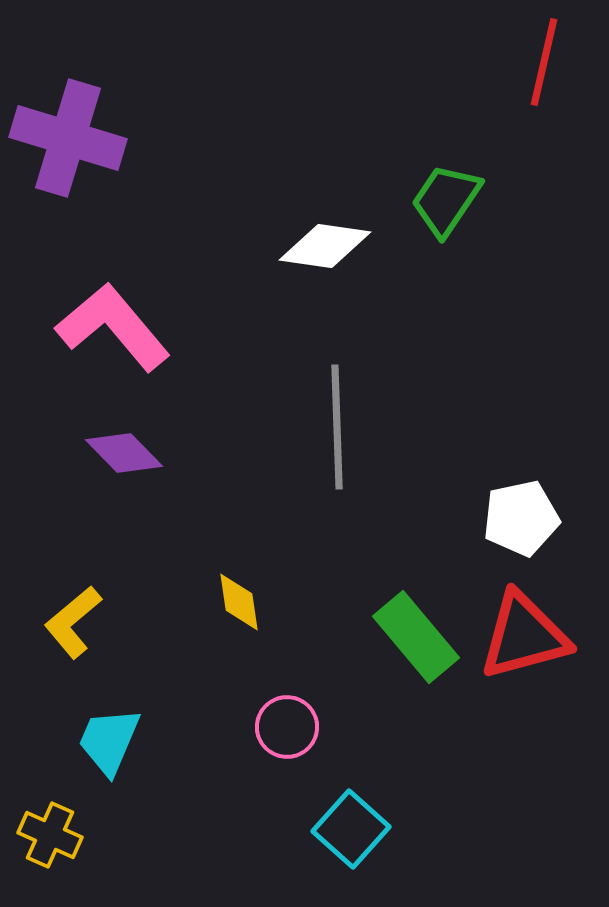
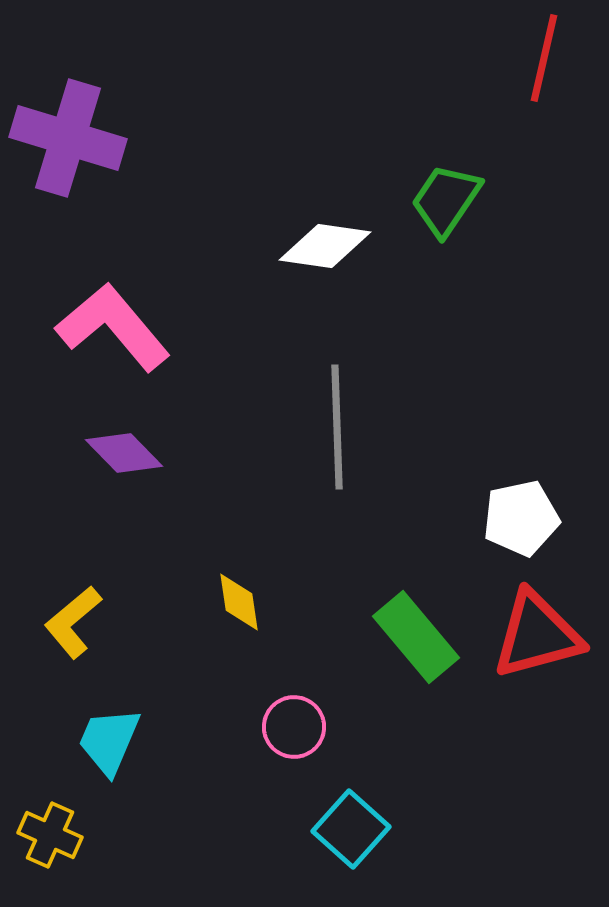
red line: moved 4 px up
red triangle: moved 13 px right, 1 px up
pink circle: moved 7 px right
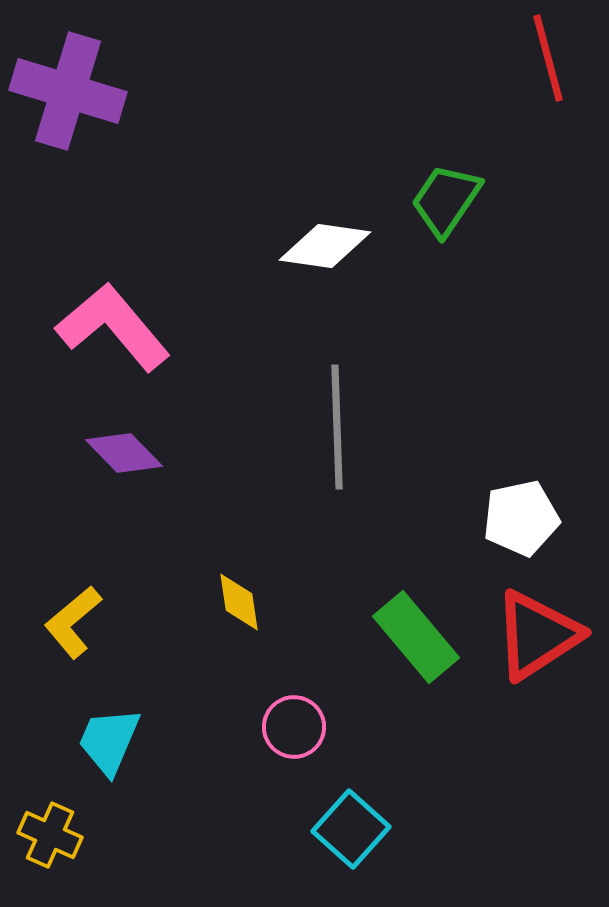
red line: moved 4 px right; rotated 28 degrees counterclockwise
purple cross: moved 47 px up
red triangle: rotated 18 degrees counterclockwise
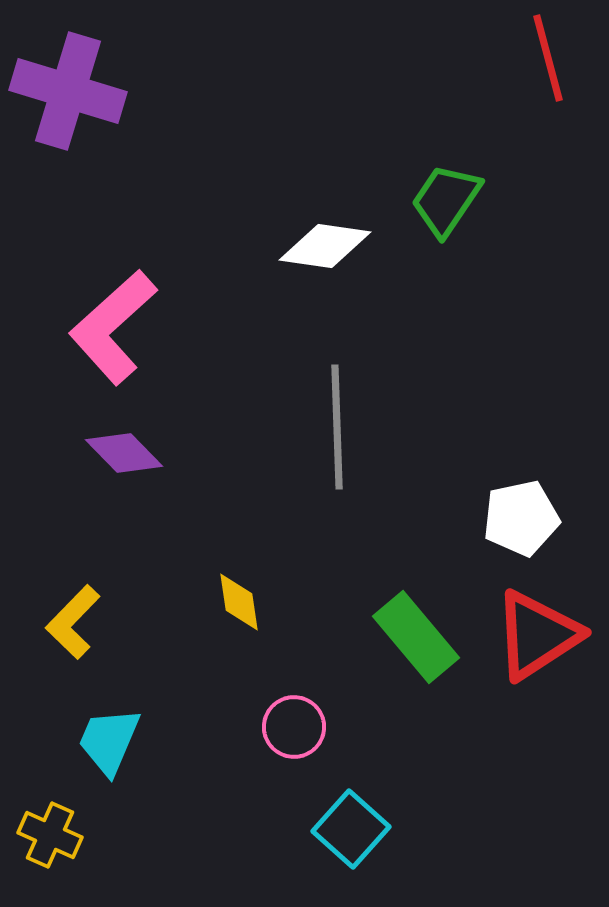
pink L-shape: rotated 92 degrees counterclockwise
yellow L-shape: rotated 6 degrees counterclockwise
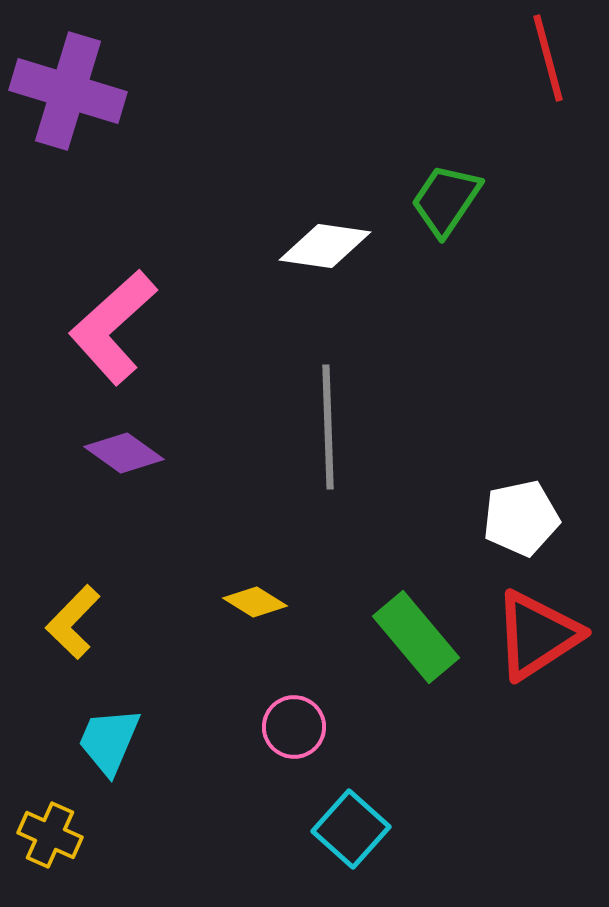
gray line: moved 9 px left
purple diamond: rotated 10 degrees counterclockwise
yellow diamond: moved 16 px right; rotated 50 degrees counterclockwise
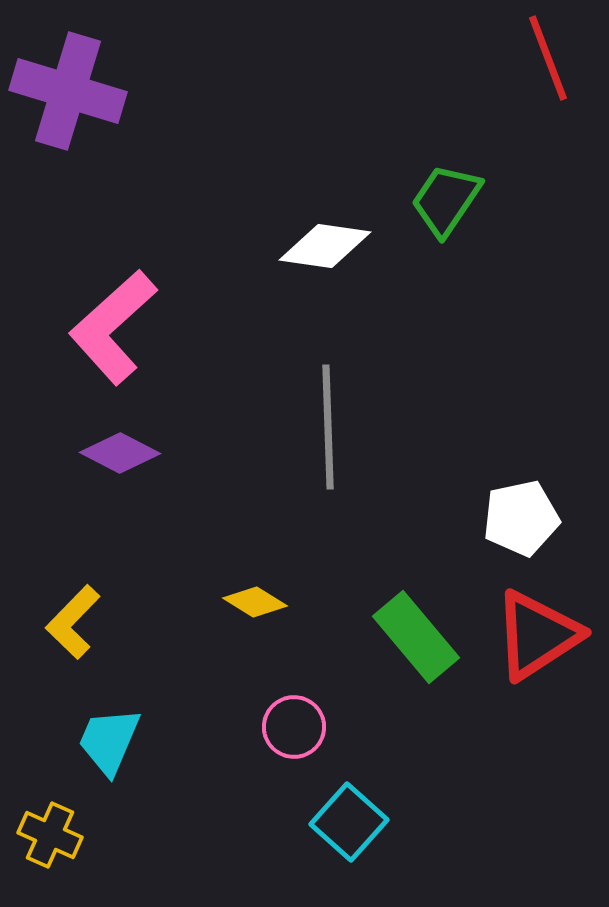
red line: rotated 6 degrees counterclockwise
purple diamond: moved 4 px left; rotated 8 degrees counterclockwise
cyan square: moved 2 px left, 7 px up
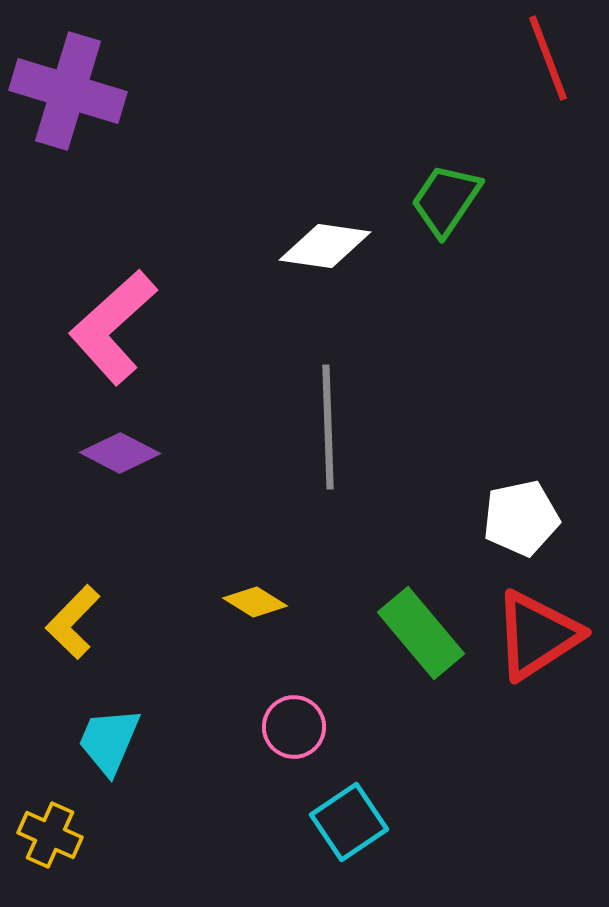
green rectangle: moved 5 px right, 4 px up
cyan square: rotated 14 degrees clockwise
